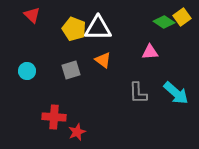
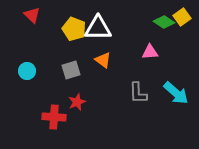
red star: moved 30 px up
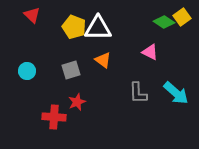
yellow pentagon: moved 2 px up
pink triangle: rotated 30 degrees clockwise
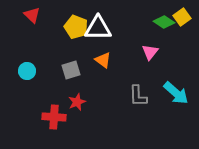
yellow pentagon: moved 2 px right
pink triangle: rotated 42 degrees clockwise
gray L-shape: moved 3 px down
